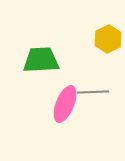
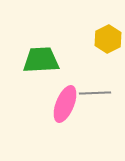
gray line: moved 2 px right, 1 px down
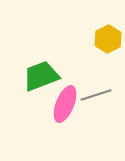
green trapezoid: moved 16 px down; rotated 18 degrees counterclockwise
gray line: moved 1 px right, 2 px down; rotated 16 degrees counterclockwise
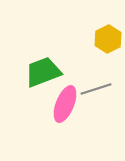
green trapezoid: moved 2 px right, 4 px up
gray line: moved 6 px up
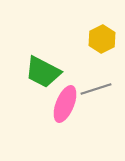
yellow hexagon: moved 6 px left
green trapezoid: rotated 132 degrees counterclockwise
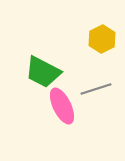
pink ellipse: moved 3 px left, 2 px down; rotated 48 degrees counterclockwise
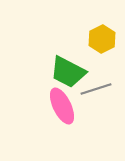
green trapezoid: moved 25 px right
